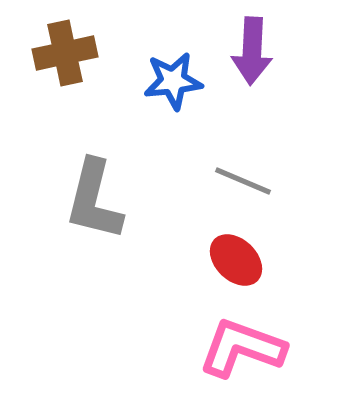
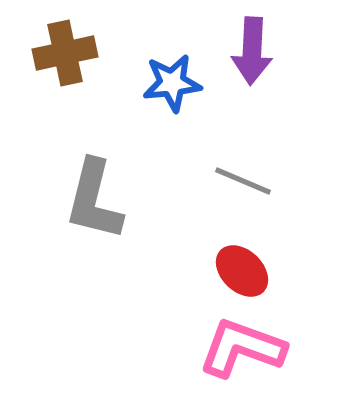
blue star: moved 1 px left, 2 px down
red ellipse: moved 6 px right, 11 px down
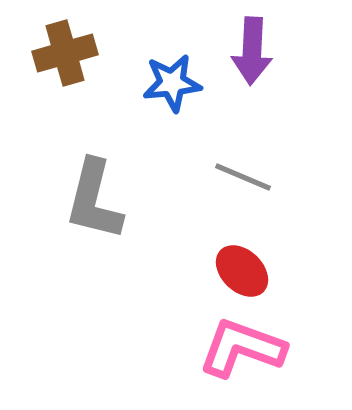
brown cross: rotated 4 degrees counterclockwise
gray line: moved 4 px up
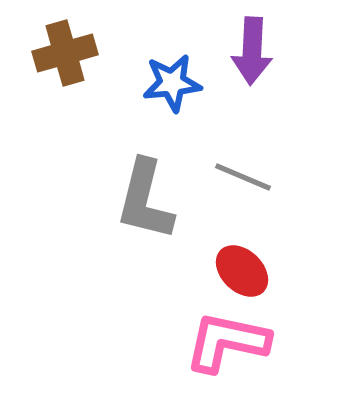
gray L-shape: moved 51 px right
pink L-shape: moved 15 px left, 6 px up; rotated 8 degrees counterclockwise
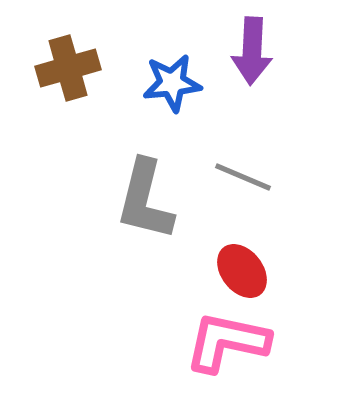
brown cross: moved 3 px right, 15 px down
red ellipse: rotated 8 degrees clockwise
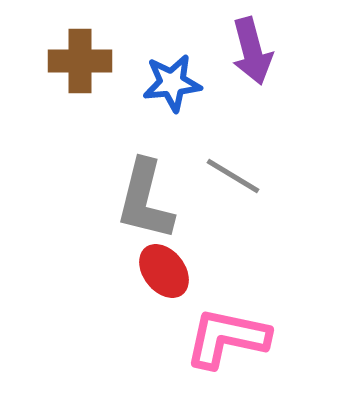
purple arrow: rotated 18 degrees counterclockwise
brown cross: moved 12 px right, 7 px up; rotated 16 degrees clockwise
gray line: moved 10 px left, 1 px up; rotated 8 degrees clockwise
red ellipse: moved 78 px left
pink L-shape: moved 4 px up
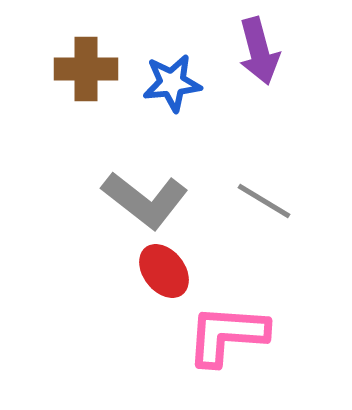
purple arrow: moved 7 px right
brown cross: moved 6 px right, 8 px down
gray line: moved 31 px right, 25 px down
gray L-shape: rotated 66 degrees counterclockwise
pink L-shape: moved 3 px up; rotated 8 degrees counterclockwise
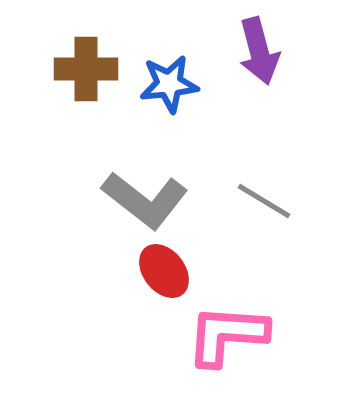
blue star: moved 3 px left, 1 px down
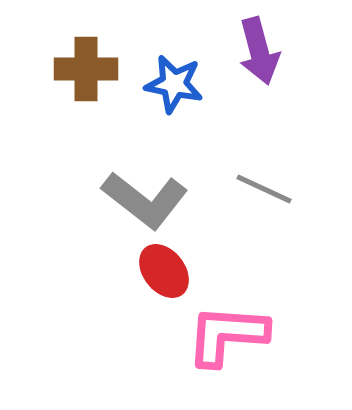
blue star: moved 5 px right; rotated 18 degrees clockwise
gray line: moved 12 px up; rotated 6 degrees counterclockwise
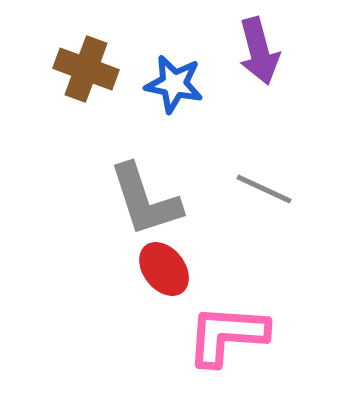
brown cross: rotated 20 degrees clockwise
gray L-shape: rotated 34 degrees clockwise
red ellipse: moved 2 px up
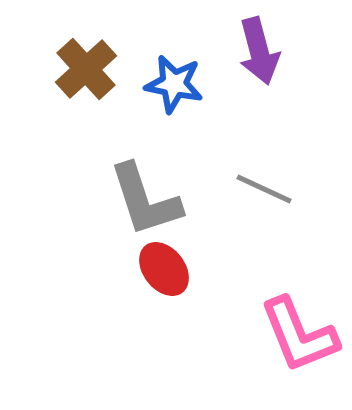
brown cross: rotated 28 degrees clockwise
pink L-shape: moved 72 px right; rotated 116 degrees counterclockwise
